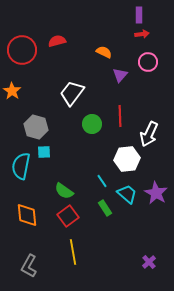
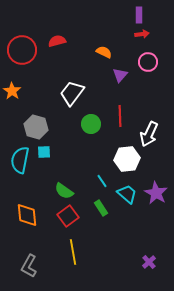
green circle: moved 1 px left
cyan semicircle: moved 1 px left, 6 px up
green rectangle: moved 4 px left
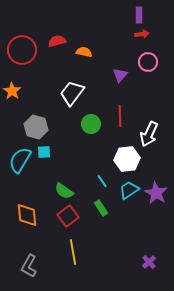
orange semicircle: moved 20 px left; rotated 14 degrees counterclockwise
cyan semicircle: rotated 20 degrees clockwise
cyan trapezoid: moved 2 px right, 4 px up; rotated 75 degrees counterclockwise
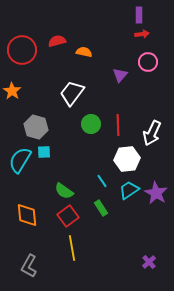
red line: moved 2 px left, 9 px down
white arrow: moved 3 px right, 1 px up
yellow line: moved 1 px left, 4 px up
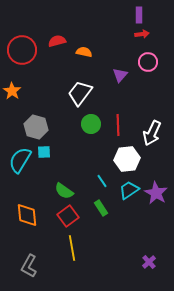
white trapezoid: moved 8 px right
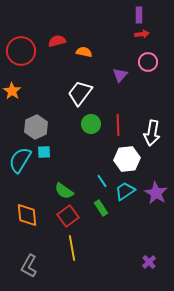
red circle: moved 1 px left, 1 px down
gray hexagon: rotated 20 degrees clockwise
white arrow: rotated 15 degrees counterclockwise
cyan trapezoid: moved 4 px left, 1 px down
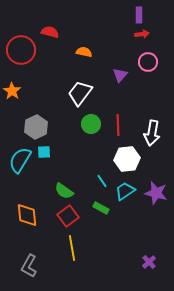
red semicircle: moved 7 px left, 9 px up; rotated 30 degrees clockwise
red circle: moved 1 px up
purple star: rotated 15 degrees counterclockwise
green rectangle: rotated 28 degrees counterclockwise
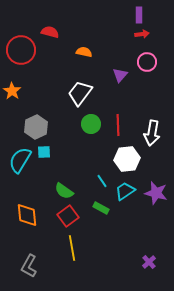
pink circle: moved 1 px left
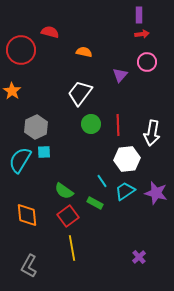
green rectangle: moved 6 px left, 5 px up
purple cross: moved 10 px left, 5 px up
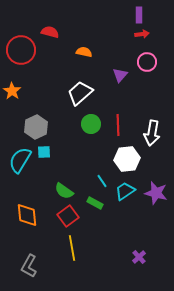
white trapezoid: rotated 12 degrees clockwise
